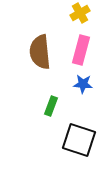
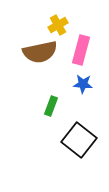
yellow cross: moved 22 px left, 12 px down
brown semicircle: rotated 96 degrees counterclockwise
black square: rotated 20 degrees clockwise
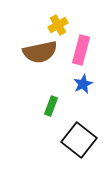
blue star: rotated 30 degrees counterclockwise
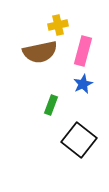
yellow cross: rotated 18 degrees clockwise
pink rectangle: moved 2 px right, 1 px down
green rectangle: moved 1 px up
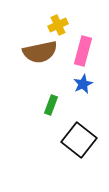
yellow cross: rotated 12 degrees counterclockwise
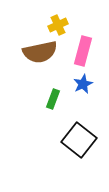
green rectangle: moved 2 px right, 6 px up
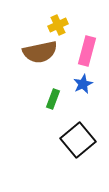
pink rectangle: moved 4 px right
black square: moved 1 px left; rotated 12 degrees clockwise
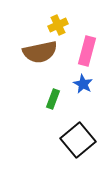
blue star: rotated 18 degrees counterclockwise
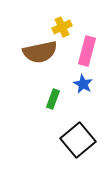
yellow cross: moved 4 px right, 2 px down
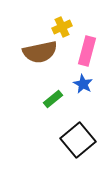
green rectangle: rotated 30 degrees clockwise
